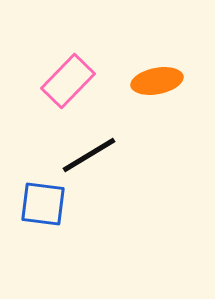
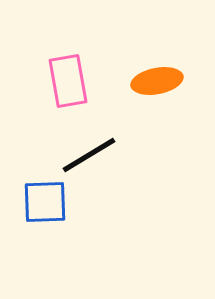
pink rectangle: rotated 54 degrees counterclockwise
blue square: moved 2 px right, 2 px up; rotated 9 degrees counterclockwise
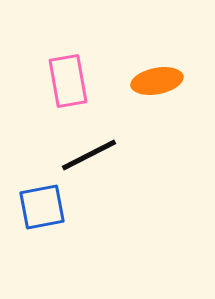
black line: rotated 4 degrees clockwise
blue square: moved 3 px left, 5 px down; rotated 9 degrees counterclockwise
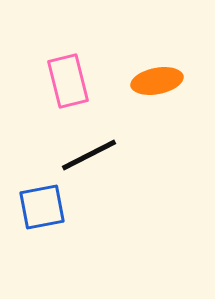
pink rectangle: rotated 4 degrees counterclockwise
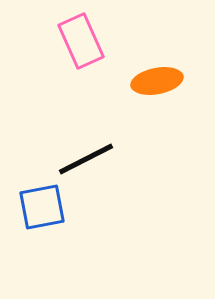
pink rectangle: moved 13 px right, 40 px up; rotated 10 degrees counterclockwise
black line: moved 3 px left, 4 px down
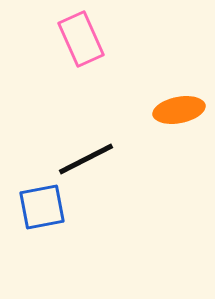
pink rectangle: moved 2 px up
orange ellipse: moved 22 px right, 29 px down
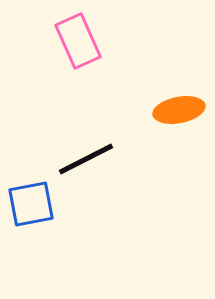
pink rectangle: moved 3 px left, 2 px down
blue square: moved 11 px left, 3 px up
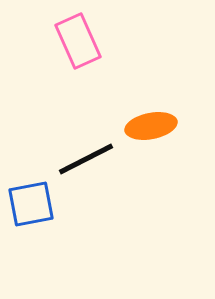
orange ellipse: moved 28 px left, 16 px down
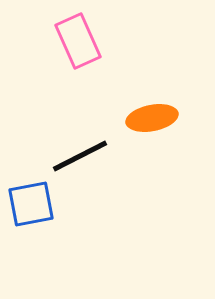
orange ellipse: moved 1 px right, 8 px up
black line: moved 6 px left, 3 px up
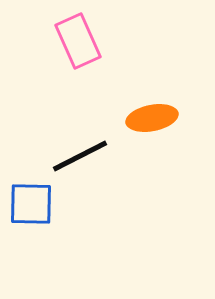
blue square: rotated 12 degrees clockwise
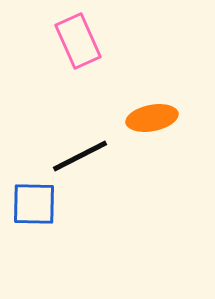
blue square: moved 3 px right
